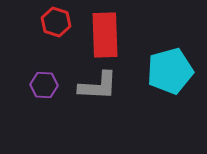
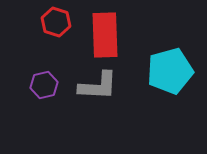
purple hexagon: rotated 16 degrees counterclockwise
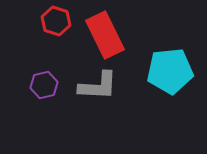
red hexagon: moved 1 px up
red rectangle: rotated 24 degrees counterclockwise
cyan pentagon: rotated 9 degrees clockwise
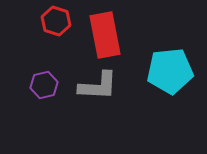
red rectangle: rotated 15 degrees clockwise
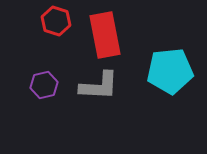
gray L-shape: moved 1 px right
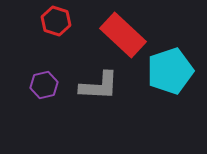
red rectangle: moved 18 px right; rotated 36 degrees counterclockwise
cyan pentagon: rotated 12 degrees counterclockwise
